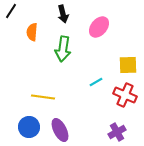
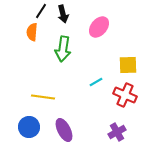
black line: moved 30 px right
purple ellipse: moved 4 px right
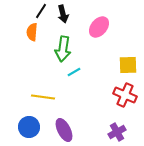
cyan line: moved 22 px left, 10 px up
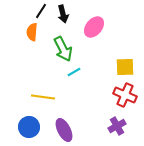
pink ellipse: moved 5 px left
green arrow: rotated 35 degrees counterclockwise
yellow square: moved 3 px left, 2 px down
purple cross: moved 6 px up
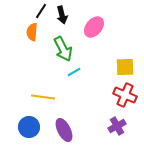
black arrow: moved 1 px left, 1 px down
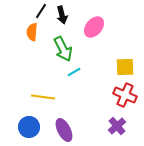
purple cross: rotated 12 degrees counterclockwise
